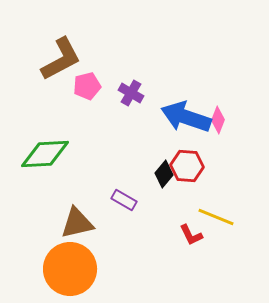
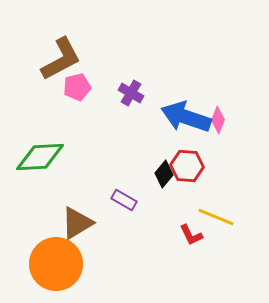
pink pentagon: moved 10 px left, 1 px down
green diamond: moved 5 px left, 3 px down
brown triangle: rotated 18 degrees counterclockwise
orange circle: moved 14 px left, 5 px up
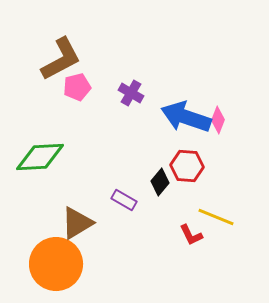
black diamond: moved 4 px left, 8 px down
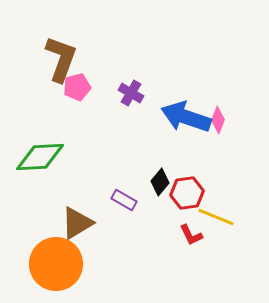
brown L-shape: rotated 42 degrees counterclockwise
red hexagon: moved 27 px down; rotated 12 degrees counterclockwise
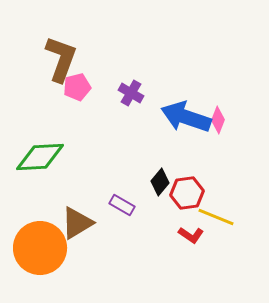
purple rectangle: moved 2 px left, 5 px down
red L-shape: rotated 30 degrees counterclockwise
orange circle: moved 16 px left, 16 px up
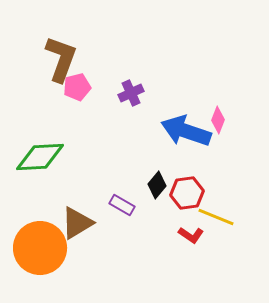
purple cross: rotated 35 degrees clockwise
blue arrow: moved 14 px down
black diamond: moved 3 px left, 3 px down
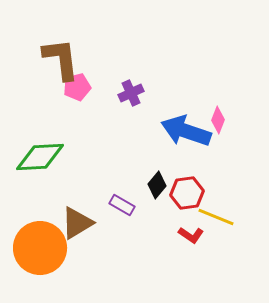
brown L-shape: rotated 27 degrees counterclockwise
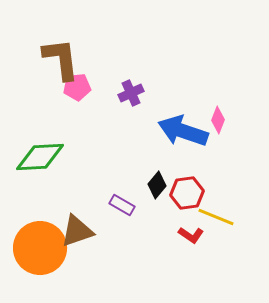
pink pentagon: rotated 8 degrees clockwise
blue arrow: moved 3 px left
brown triangle: moved 8 px down; rotated 12 degrees clockwise
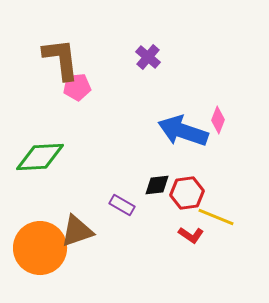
purple cross: moved 17 px right, 36 px up; rotated 25 degrees counterclockwise
black diamond: rotated 44 degrees clockwise
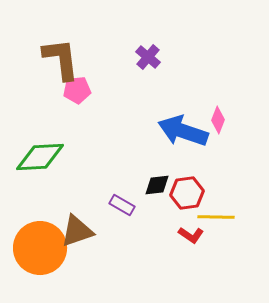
pink pentagon: moved 3 px down
yellow line: rotated 21 degrees counterclockwise
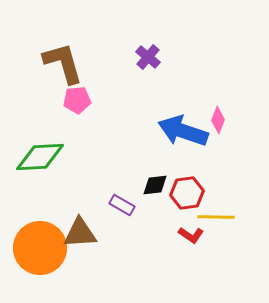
brown L-shape: moved 2 px right, 4 px down; rotated 9 degrees counterclockwise
pink pentagon: moved 10 px down
black diamond: moved 2 px left
brown triangle: moved 3 px right, 2 px down; rotated 15 degrees clockwise
